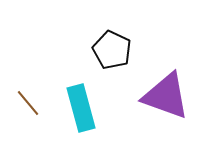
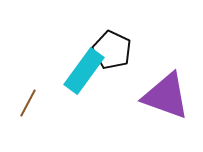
brown line: rotated 68 degrees clockwise
cyan rectangle: moved 3 px right, 37 px up; rotated 51 degrees clockwise
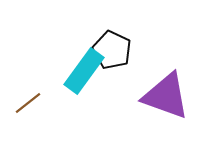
brown line: rotated 24 degrees clockwise
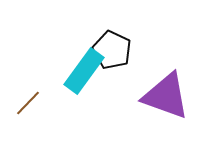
brown line: rotated 8 degrees counterclockwise
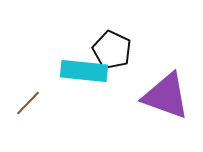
cyan rectangle: rotated 60 degrees clockwise
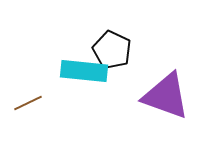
brown line: rotated 20 degrees clockwise
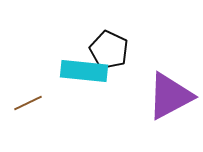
black pentagon: moved 3 px left
purple triangle: moved 4 px right; rotated 48 degrees counterclockwise
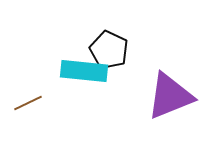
purple triangle: rotated 6 degrees clockwise
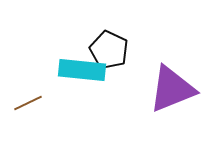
cyan rectangle: moved 2 px left, 1 px up
purple triangle: moved 2 px right, 7 px up
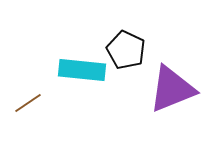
black pentagon: moved 17 px right
brown line: rotated 8 degrees counterclockwise
